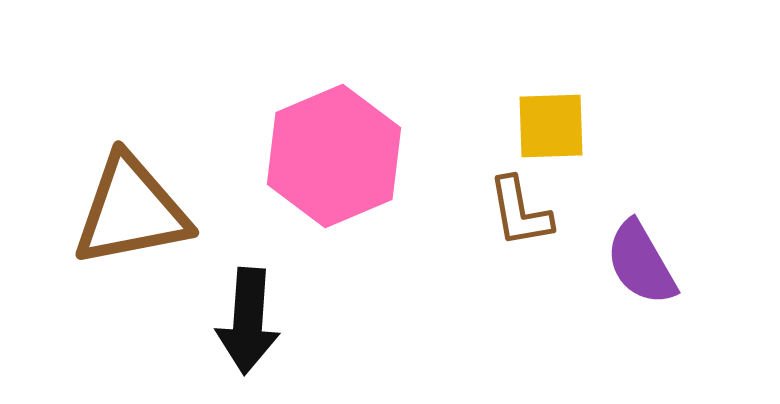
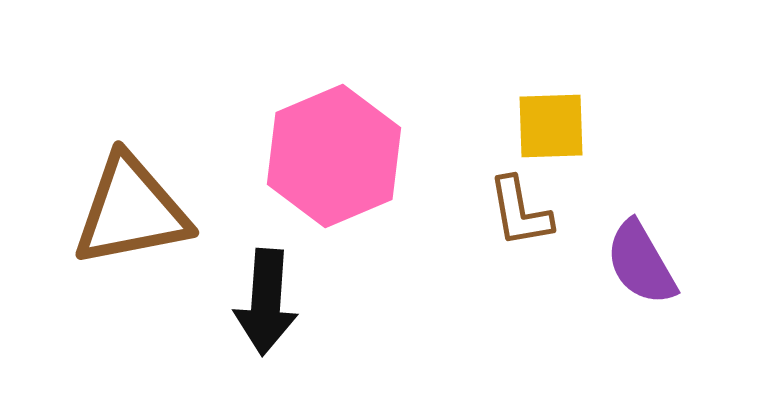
black arrow: moved 18 px right, 19 px up
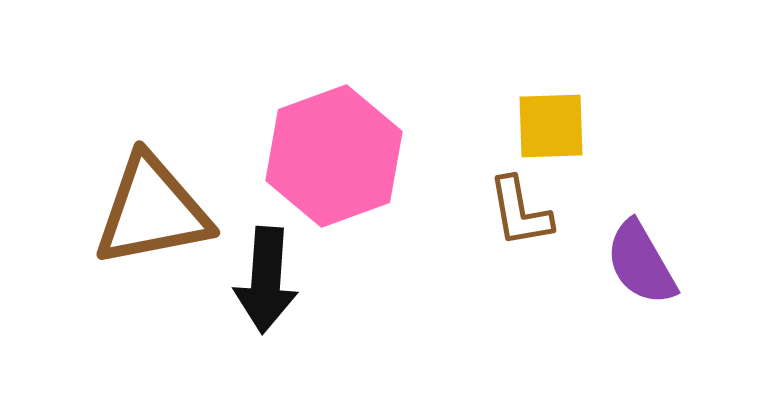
pink hexagon: rotated 3 degrees clockwise
brown triangle: moved 21 px right
black arrow: moved 22 px up
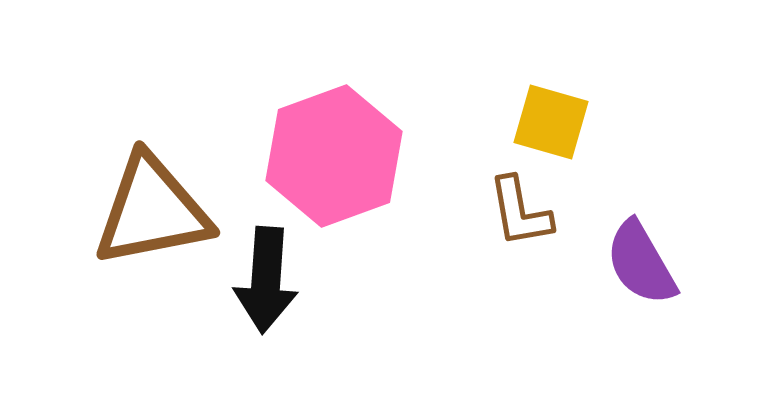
yellow square: moved 4 px up; rotated 18 degrees clockwise
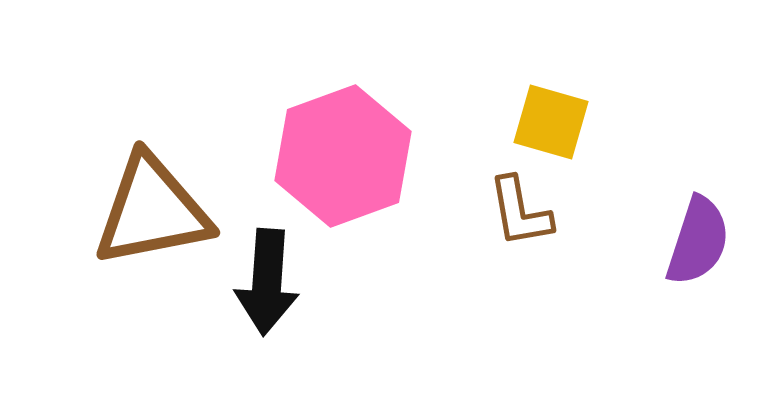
pink hexagon: moved 9 px right
purple semicircle: moved 57 px right, 22 px up; rotated 132 degrees counterclockwise
black arrow: moved 1 px right, 2 px down
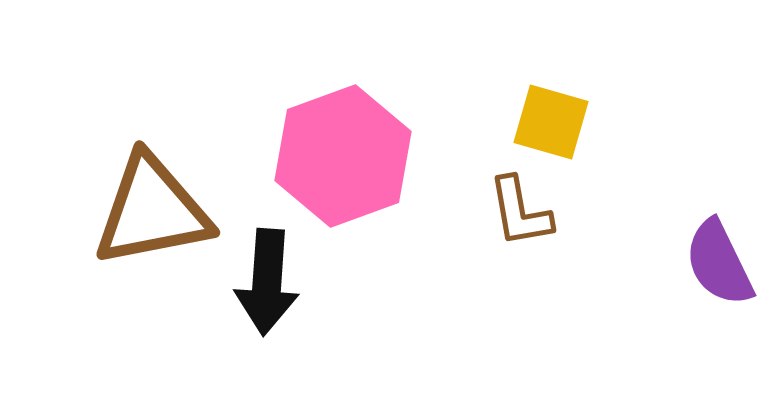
purple semicircle: moved 21 px right, 22 px down; rotated 136 degrees clockwise
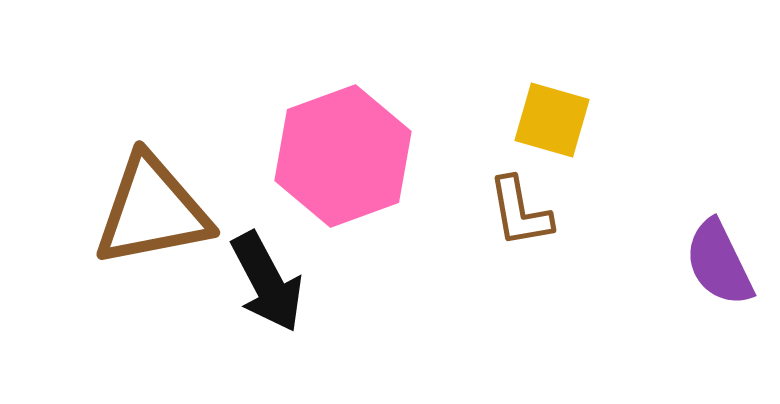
yellow square: moved 1 px right, 2 px up
black arrow: rotated 32 degrees counterclockwise
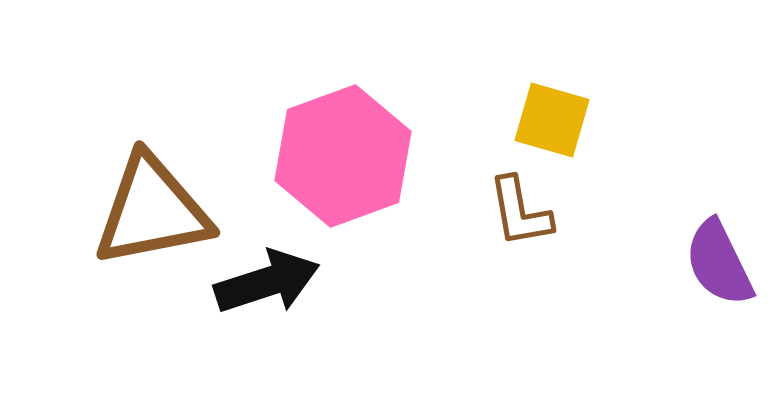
black arrow: rotated 80 degrees counterclockwise
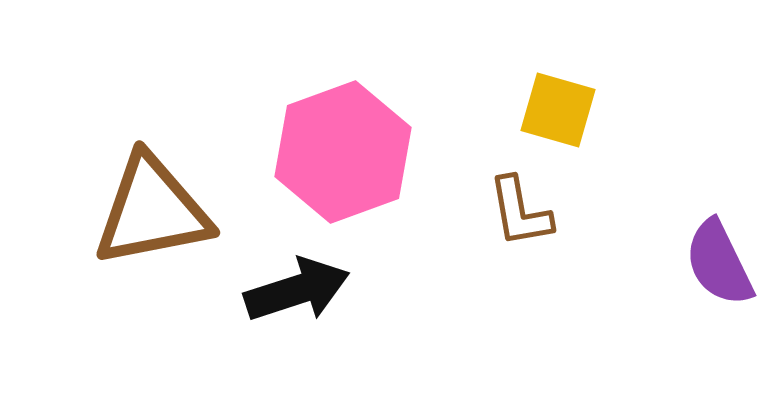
yellow square: moved 6 px right, 10 px up
pink hexagon: moved 4 px up
black arrow: moved 30 px right, 8 px down
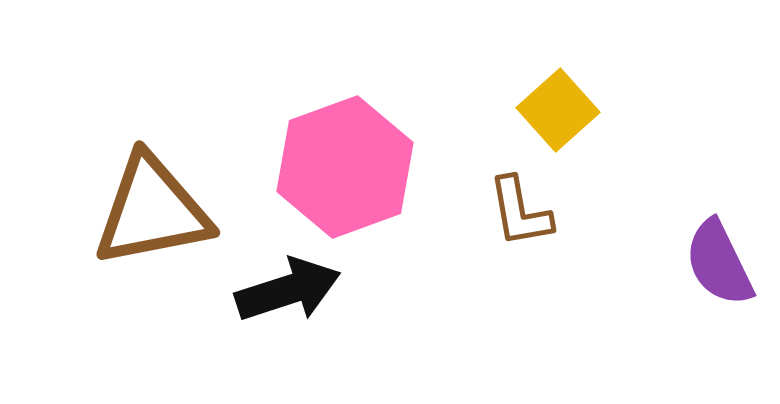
yellow square: rotated 32 degrees clockwise
pink hexagon: moved 2 px right, 15 px down
black arrow: moved 9 px left
